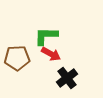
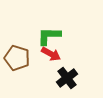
green L-shape: moved 3 px right
brown pentagon: rotated 20 degrees clockwise
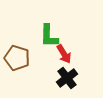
green L-shape: rotated 90 degrees counterclockwise
red arrow: moved 13 px right; rotated 30 degrees clockwise
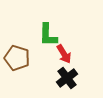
green L-shape: moved 1 px left, 1 px up
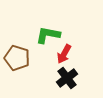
green L-shape: rotated 100 degrees clockwise
red arrow: rotated 60 degrees clockwise
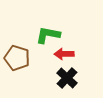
red arrow: rotated 60 degrees clockwise
black cross: rotated 10 degrees counterclockwise
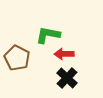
brown pentagon: rotated 10 degrees clockwise
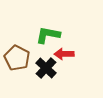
black cross: moved 21 px left, 10 px up
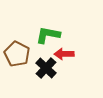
brown pentagon: moved 4 px up
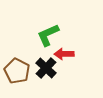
green L-shape: rotated 35 degrees counterclockwise
brown pentagon: moved 17 px down
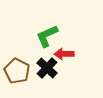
green L-shape: moved 1 px left, 1 px down
black cross: moved 1 px right
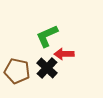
brown pentagon: rotated 15 degrees counterclockwise
